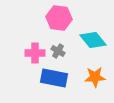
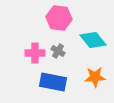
blue rectangle: moved 1 px left, 4 px down
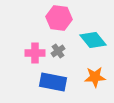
gray cross: rotated 24 degrees clockwise
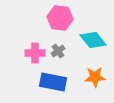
pink hexagon: moved 1 px right
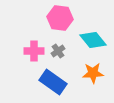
pink cross: moved 1 px left, 2 px up
orange star: moved 2 px left, 4 px up
blue rectangle: rotated 24 degrees clockwise
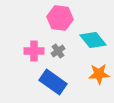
orange star: moved 6 px right, 1 px down
